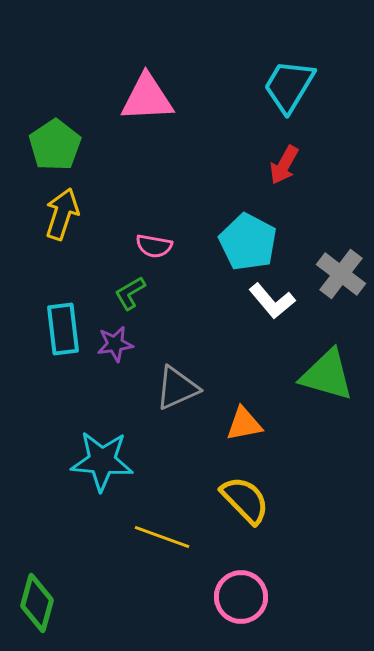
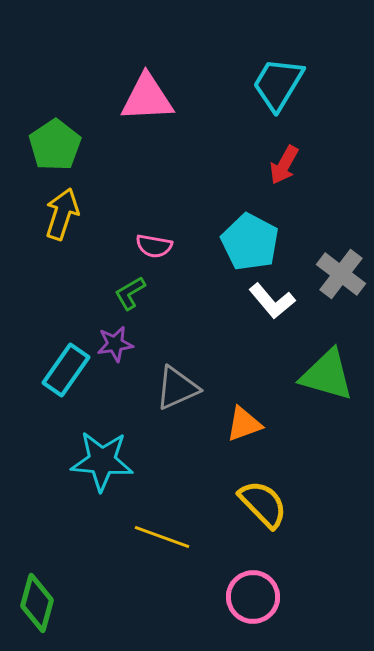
cyan trapezoid: moved 11 px left, 2 px up
cyan pentagon: moved 2 px right
cyan rectangle: moved 3 px right, 41 px down; rotated 42 degrees clockwise
orange triangle: rotated 9 degrees counterclockwise
yellow semicircle: moved 18 px right, 4 px down
pink circle: moved 12 px right
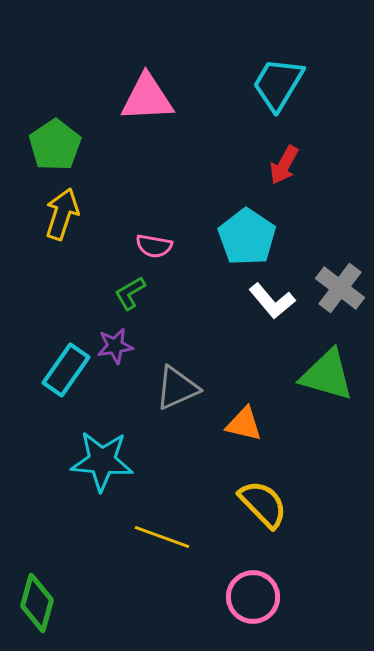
cyan pentagon: moved 3 px left, 5 px up; rotated 6 degrees clockwise
gray cross: moved 1 px left, 14 px down
purple star: moved 2 px down
orange triangle: rotated 33 degrees clockwise
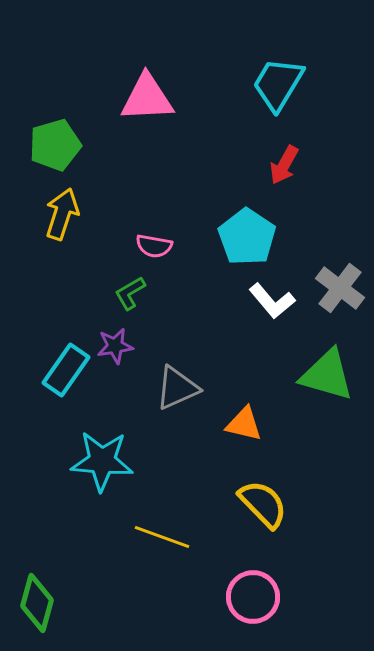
green pentagon: rotated 18 degrees clockwise
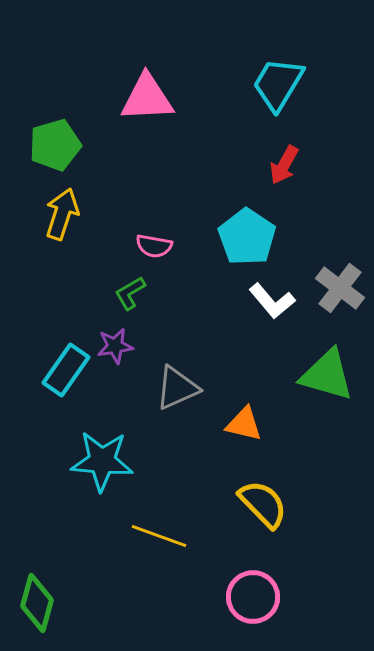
yellow line: moved 3 px left, 1 px up
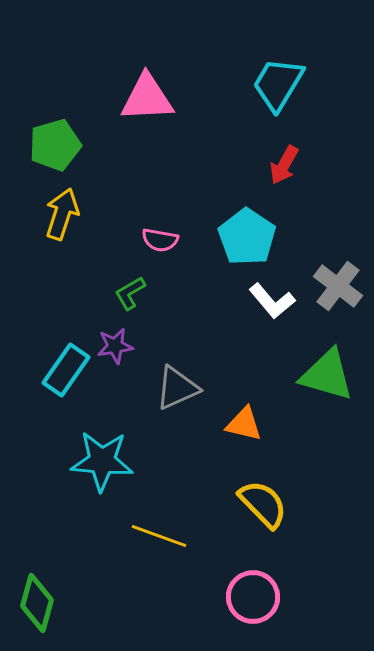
pink semicircle: moved 6 px right, 6 px up
gray cross: moved 2 px left, 2 px up
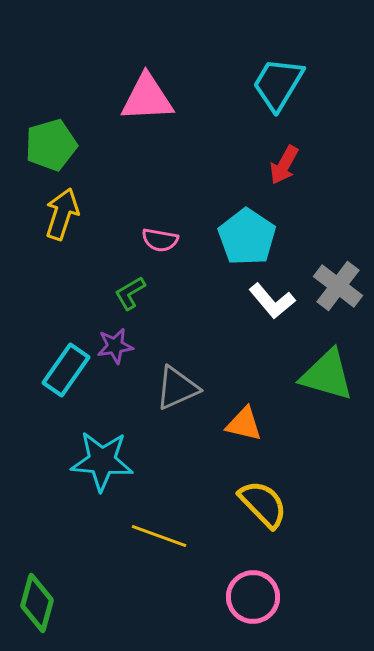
green pentagon: moved 4 px left
